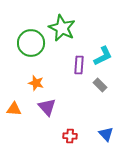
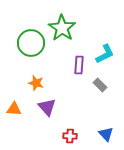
green star: rotated 8 degrees clockwise
cyan L-shape: moved 2 px right, 2 px up
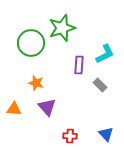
green star: rotated 20 degrees clockwise
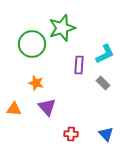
green circle: moved 1 px right, 1 px down
gray rectangle: moved 3 px right, 2 px up
red cross: moved 1 px right, 2 px up
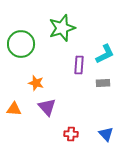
green circle: moved 11 px left
gray rectangle: rotated 48 degrees counterclockwise
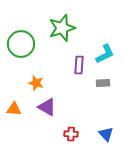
purple triangle: rotated 18 degrees counterclockwise
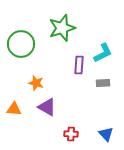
cyan L-shape: moved 2 px left, 1 px up
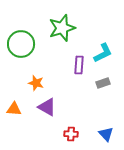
gray rectangle: rotated 16 degrees counterclockwise
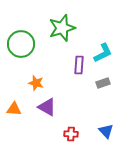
blue triangle: moved 3 px up
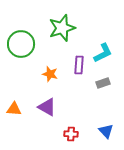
orange star: moved 14 px right, 9 px up
